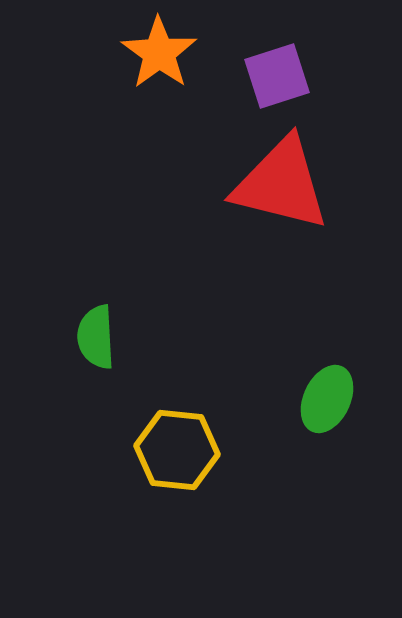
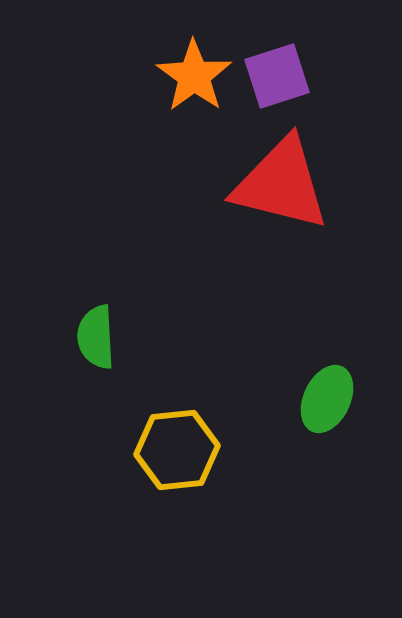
orange star: moved 35 px right, 23 px down
yellow hexagon: rotated 12 degrees counterclockwise
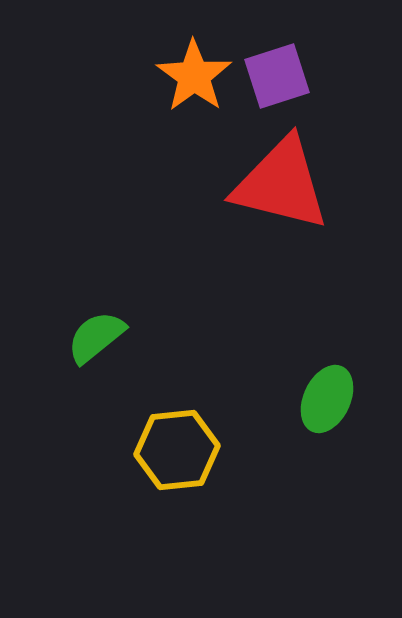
green semicircle: rotated 54 degrees clockwise
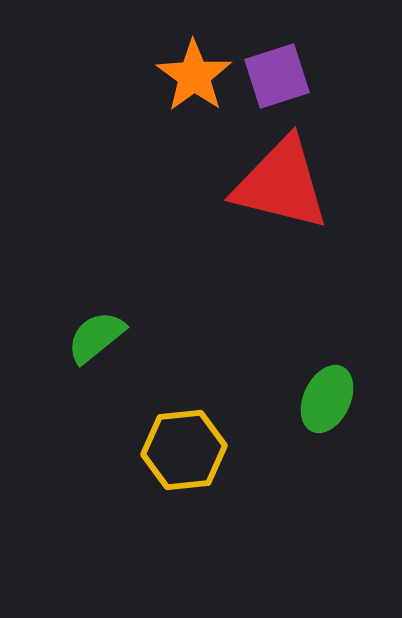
yellow hexagon: moved 7 px right
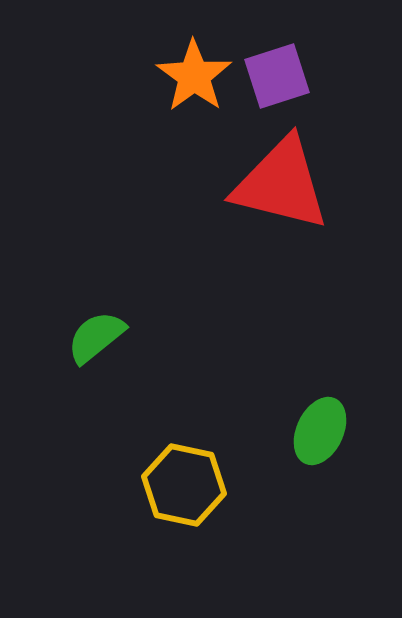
green ellipse: moved 7 px left, 32 px down
yellow hexagon: moved 35 px down; rotated 18 degrees clockwise
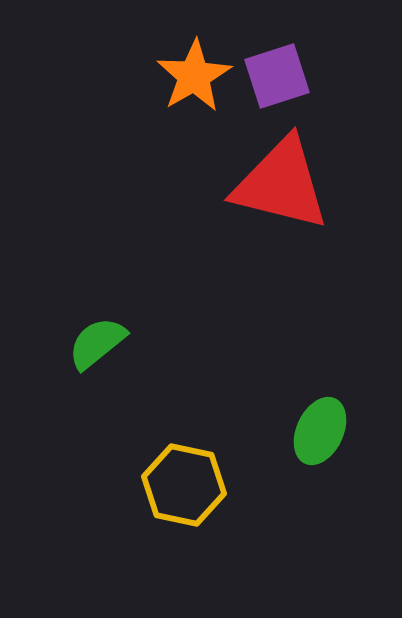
orange star: rotated 6 degrees clockwise
green semicircle: moved 1 px right, 6 px down
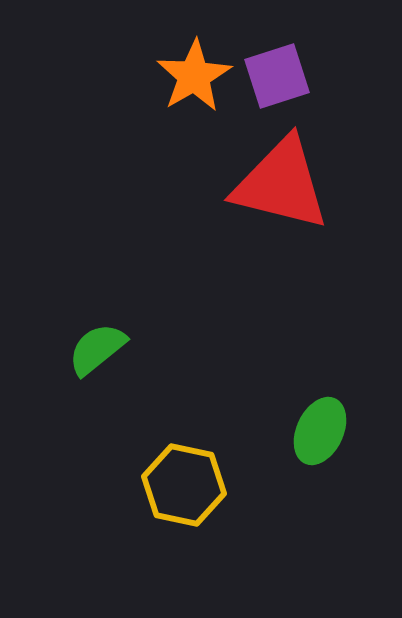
green semicircle: moved 6 px down
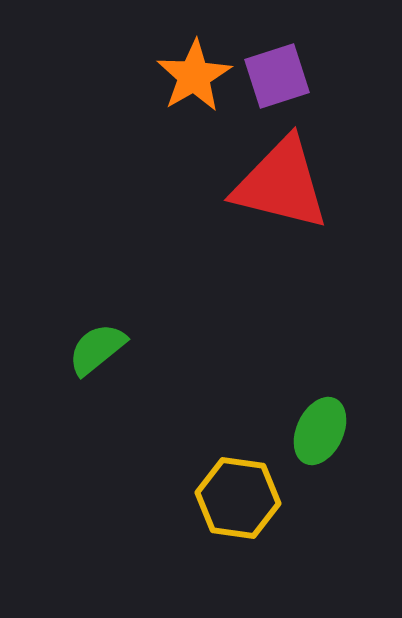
yellow hexagon: moved 54 px right, 13 px down; rotated 4 degrees counterclockwise
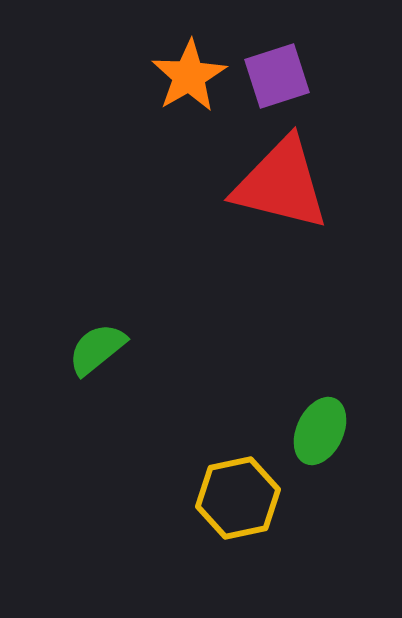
orange star: moved 5 px left
yellow hexagon: rotated 20 degrees counterclockwise
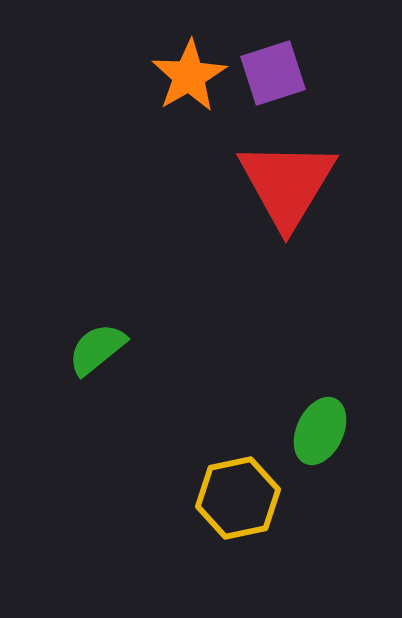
purple square: moved 4 px left, 3 px up
red triangle: moved 6 px right; rotated 47 degrees clockwise
